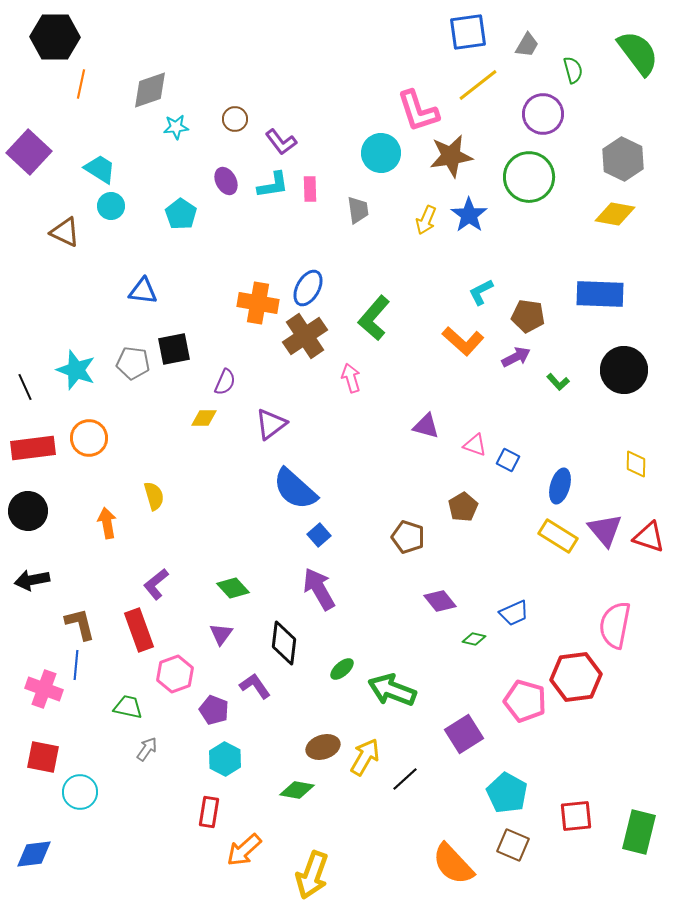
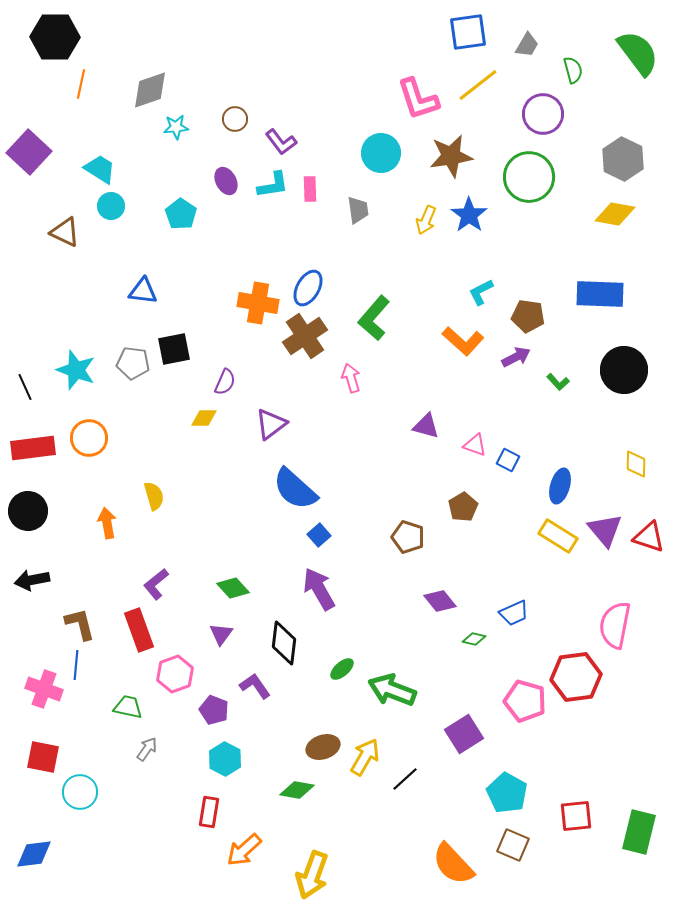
pink L-shape at (418, 111): moved 12 px up
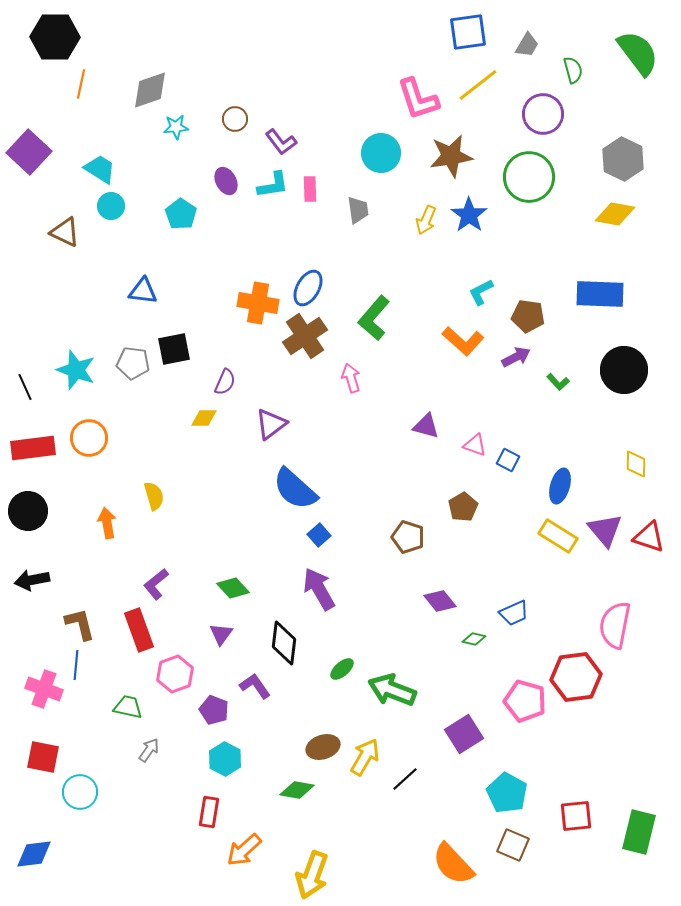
gray arrow at (147, 749): moved 2 px right, 1 px down
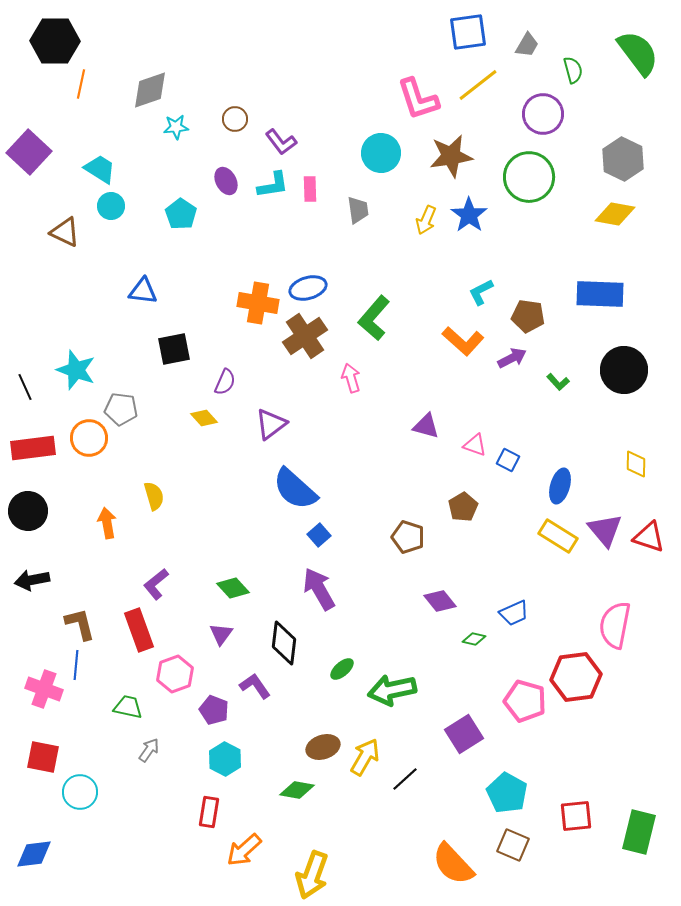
black hexagon at (55, 37): moved 4 px down
blue ellipse at (308, 288): rotated 45 degrees clockwise
purple arrow at (516, 357): moved 4 px left, 1 px down
gray pentagon at (133, 363): moved 12 px left, 46 px down
yellow diamond at (204, 418): rotated 48 degrees clockwise
green arrow at (392, 690): rotated 33 degrees counterclockwise
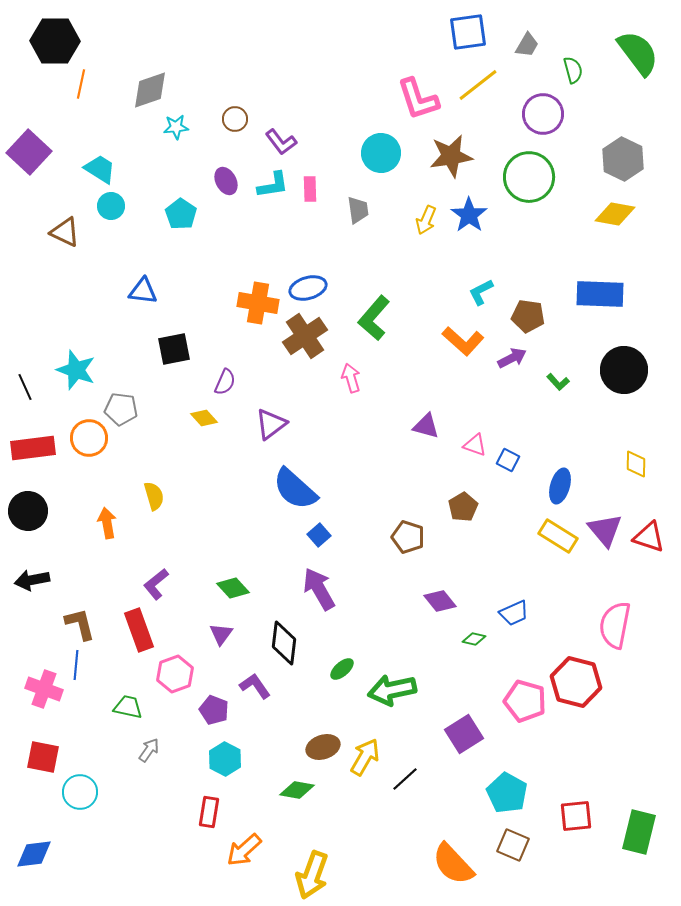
red hexagon at (576, 677): moved 5 px down; rotated 21 degrees clockwise
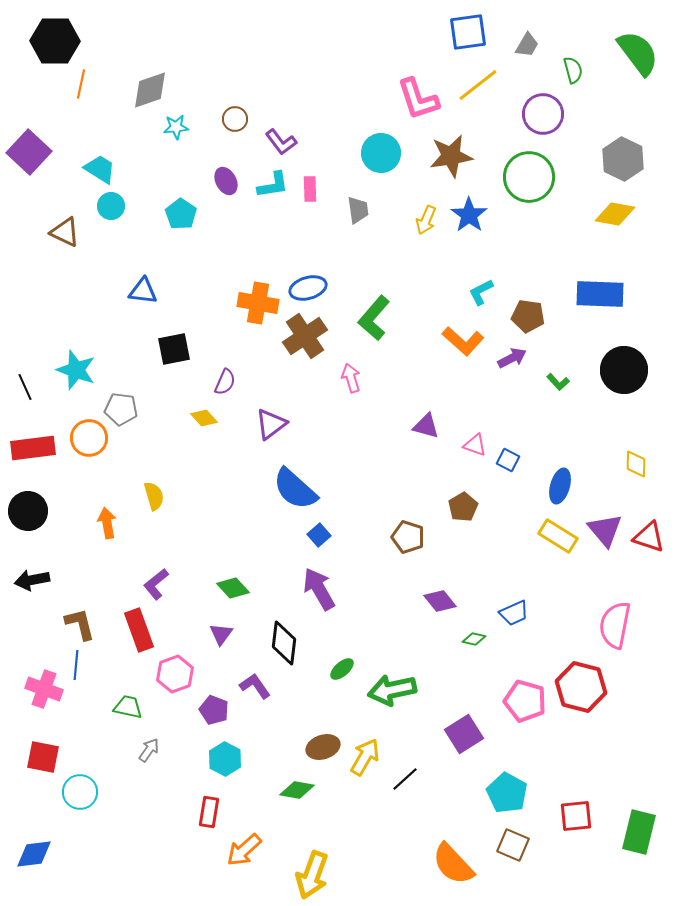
red hexagon at (576, 682): moved 5 px right, 5 px down
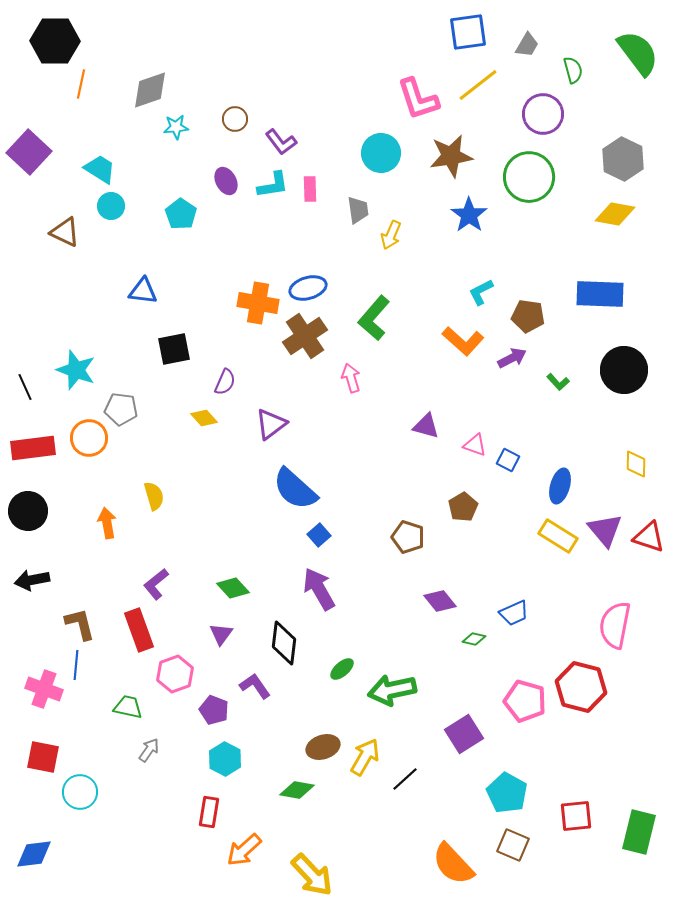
yellow arrow at (426, 220): moved 35 px left, 15 px down
yellow arrow at (312, 875): rotated 63 degrees counterclockwise
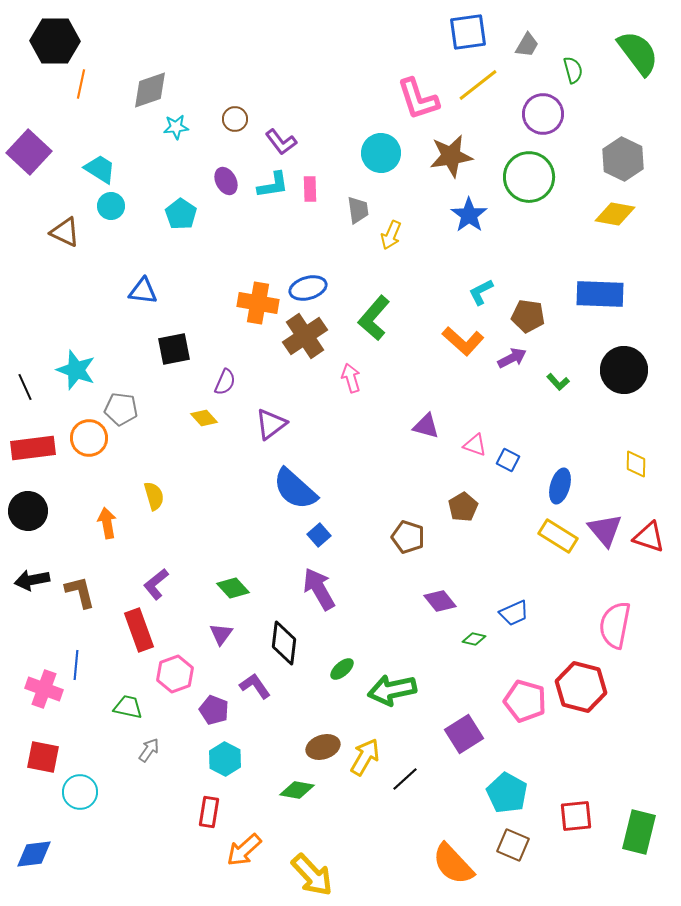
brown L-shape at (80, 624): moved 32 px up
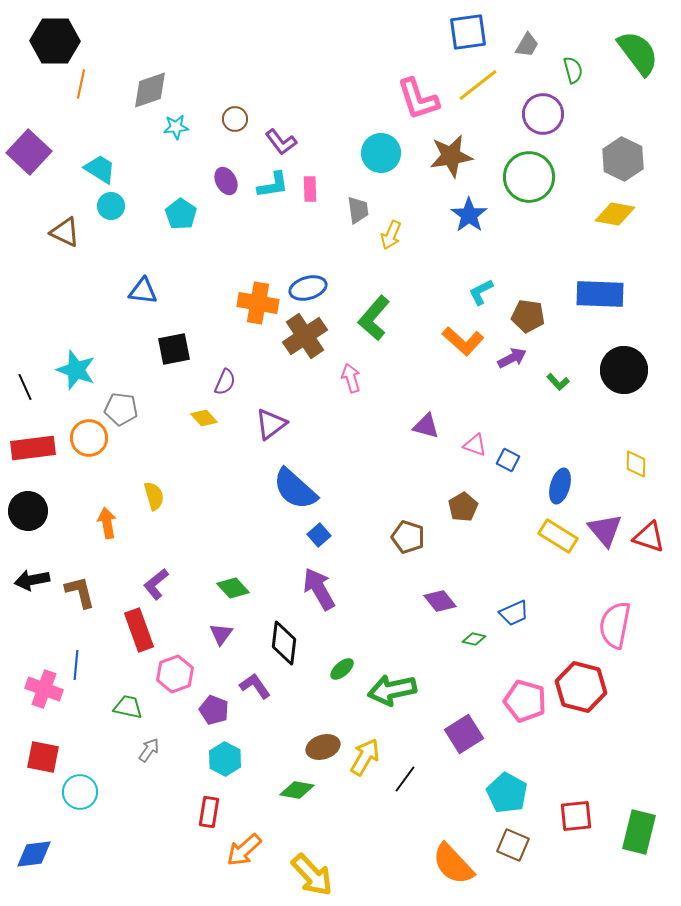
black line at (405, 779): rotated 12 degrees counterclockwise
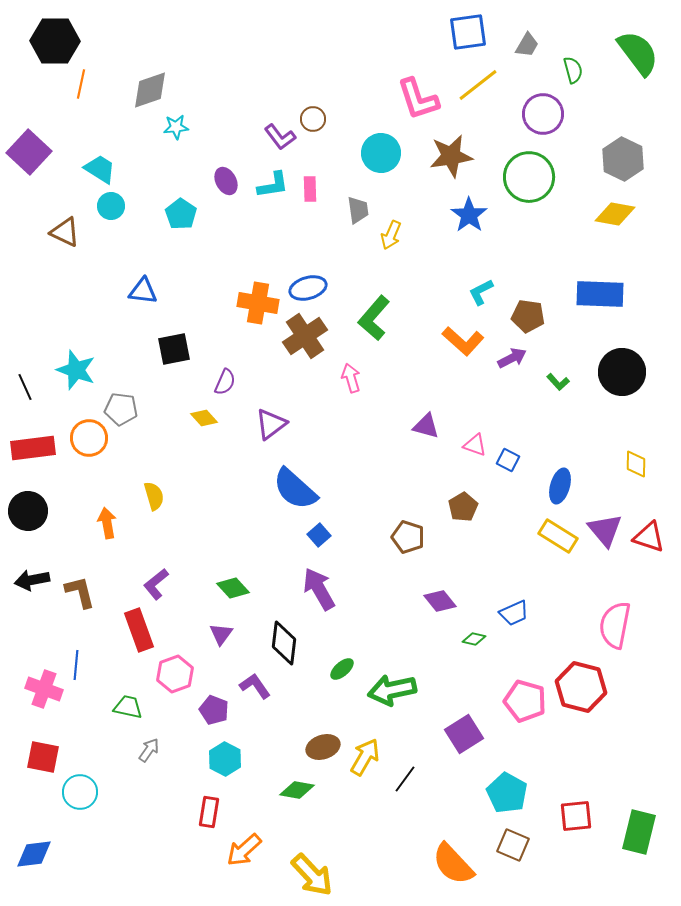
brown circle at (235, 119): moved 78 px right
purple L-shape at (281, 142): moved 1 px left, 5 px up
black circle at (624, 370): moved 2 px left, 2 px down
